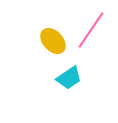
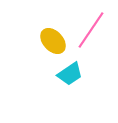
cyan trapezoid: moved 1 px right, 4 px up
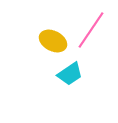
yellow ellipse: rotated 20 degrees counterclockwise
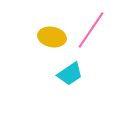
yellow ellipse: moved 1 px left, 4 px up; rotated 16 degrees counterclockwise
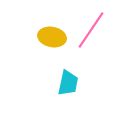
cyan trapezoid: moved 2 px left, 9 px down; rotated 44 degrees counterclockwise
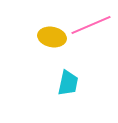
pink line: moved 5 px up; rotated 33 degrees clockwise
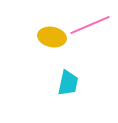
pink line: moved 1 px left
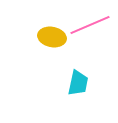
cyan trapezoid: moved 10 px right
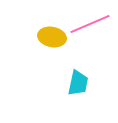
pink line: moved 1 px up
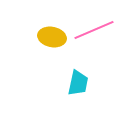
pink line: moved 4 px right, 6 px down
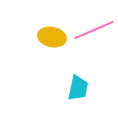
cyan trapezoid: moved 5 px down
